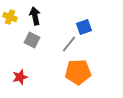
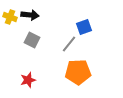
black arrow: moved 5 px left, 1 px up; rotated 108 degrees clockwise
red star: moved 8 px right, 3 px down
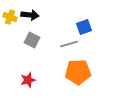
gray line: rotated 36 degrees clockwise
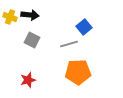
blue square: rotated 21 degrees counterclockwise
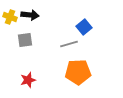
gray square: moved 7 px left; rotated 35 degrees counterclockwise
